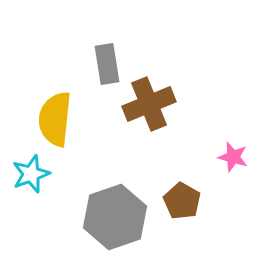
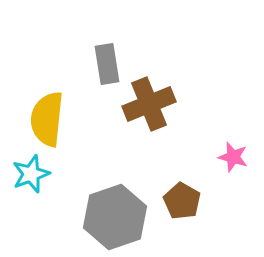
yellow semicircle: moved 8 px left
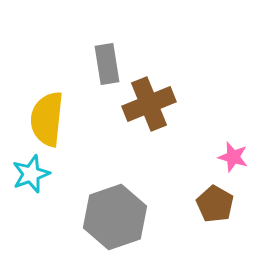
brown pentagon: moved 33 px right, 3 px down
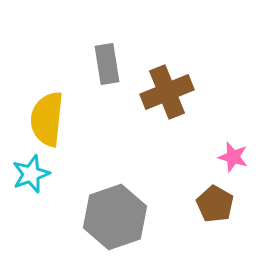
brown cross: moved 18 px right, 12 px up
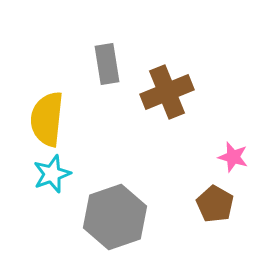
cyan star: moved 21 px right
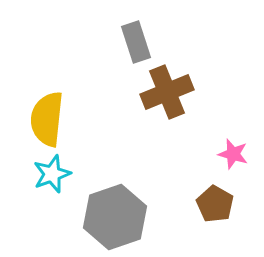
gray rectangle: moved 29 px right, 22 px up; rotated 9 degrees counterclockwise
pink star: moved 3 px up
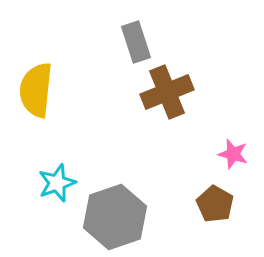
yellow semicircle: moved 11 px left, 29 px up
cyan star: moved 5 px right, 9 px down
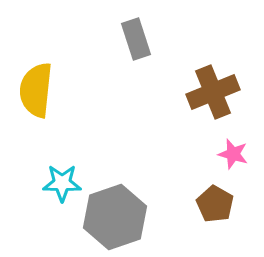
gray rectangle: moved 3 px up
brown cross: moved 46 px right
cyan star: moved 5 px right; rotated 21 degrees clockwise
